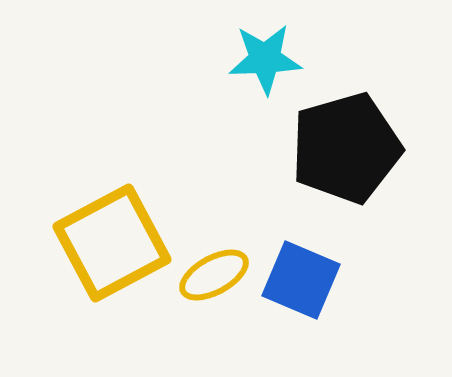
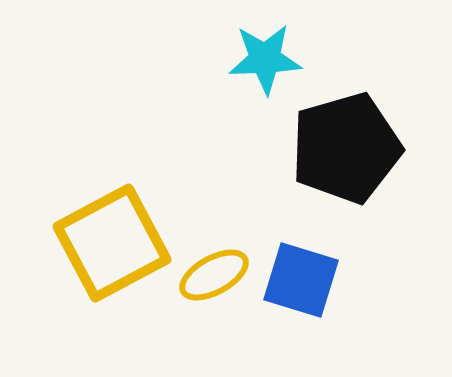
blue square: rotated 6 degrees counterclockwise
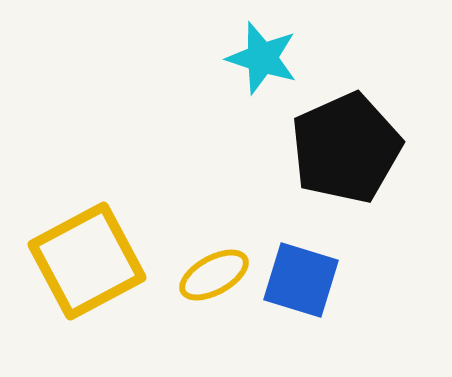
cyan star: moved 3 px left, 1 px up; rotated 20 degrees clockwise
black pentagon: rotated 8 degrees counterclockwise
yellow square: moved 25 px left, 18 px down
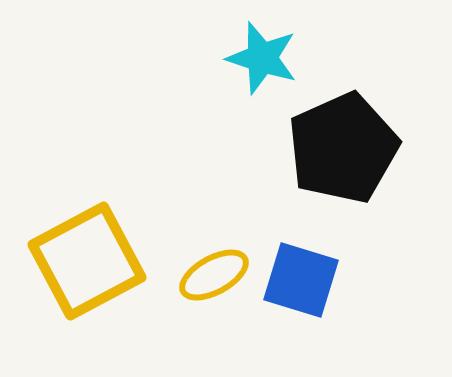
black pentagon: moved 3 px left
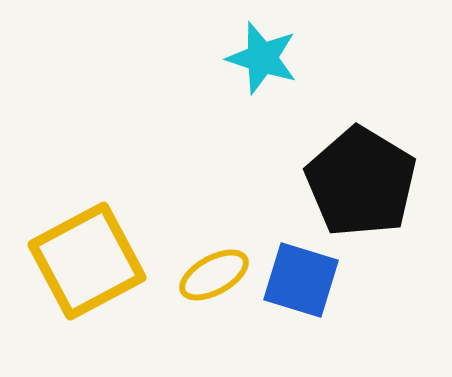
black pentagon: moved 18 px right, 34 px down; rotated 17 degrees counterclockwise
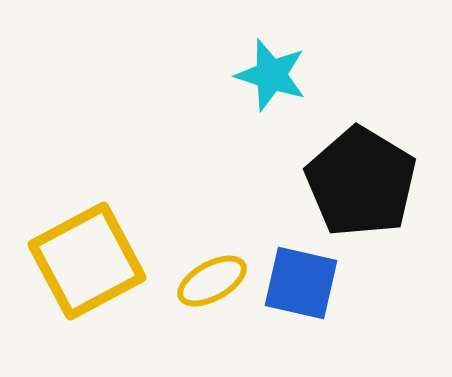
cyan star: moved 9 px right, 17 px down
yellow ellipse: moved 2 px left, 6 px down
blue square: moved 3 px down; rotated 4 degrees counterclockwise
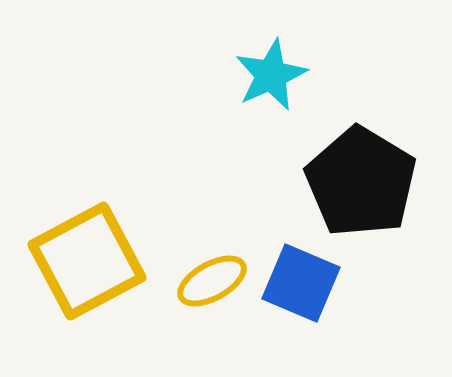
cyan star: rotated 30 degrees clockwise
blue square: rotated 10 degrees clockwise
